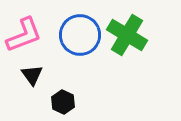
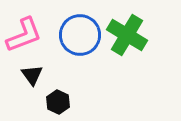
black hexagon: moved 5 px left
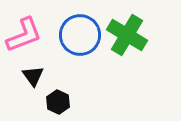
black triangle: moved 1 px right, 1 px down
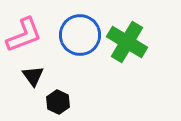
green cross: moved 7 px down
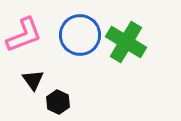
green cross: moved 1 px left
black triangle: moved 4 px down
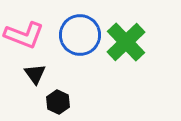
pink L-shape: rotated 42 degrees clockwise
green cross: rotated 15 degrees clockwise
black triangle: moved 2 px right, 6 px up
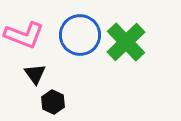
black hexagon: moved 5 px left
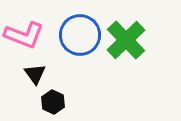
green cross: moved 2 px up
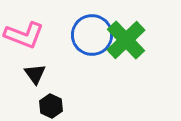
blue circle: moved 12 px right
black hexagon: moved 2 px left, 4 px down
